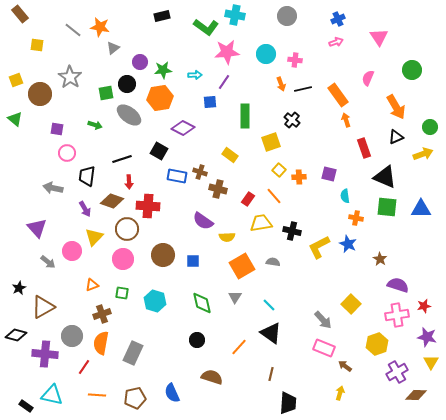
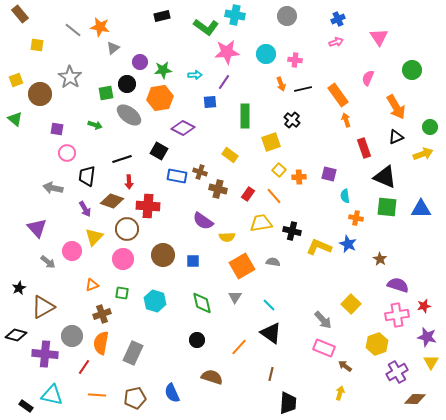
red rectangle at (248, 199): moved 5 px up
yellow L-shape at (319, 247): rotated 50 degrees clockwise
brown diamond at (416, 395): moved 1 px left, 4 px down
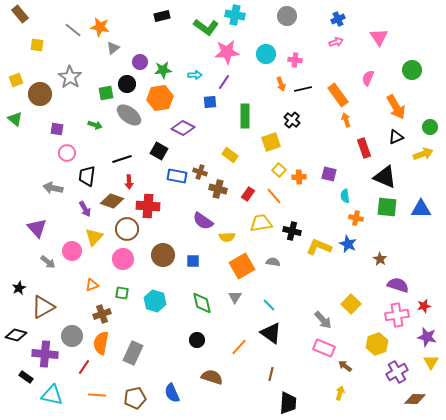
black rectangle at (26, 406): moved 29 px up
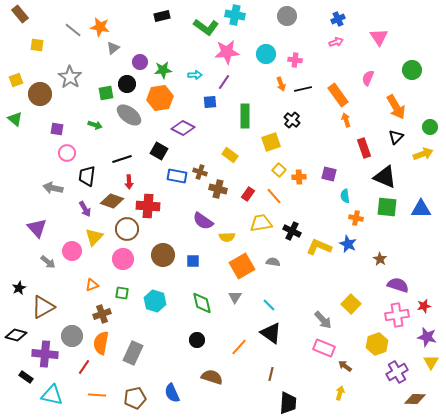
black triangle at (396, 137): rotated 21 degrees counterclockwise
black cross at (292, 231): rotated 12 degrees clockwise
